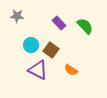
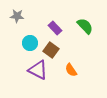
purple rectangle: moved 4 px left, 5 px down
cyan circle: moved 1 px left, 2 px up
orange semicircle: rotated 24 degrees clockwise
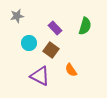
gray star: rotated 16 degrees counterclockwise
green semicircle: rotated 60 degrees clockwise
cyan circle: moved 1 px left
purple triangle: moved 2 px right, 6 px down
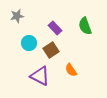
green semicircle: rotated 144 degrees clockwise
brown square: rotated 21 degrees clockwise
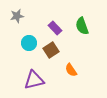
green semicircle: moved 3 px left
purple triangle: moved 6 px left, 4 px down; rotated 40 degrees counterclockwise
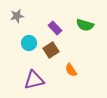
green semicircle: moved 3 px right, 1 px up; rotated 54 degrees counterclockwise
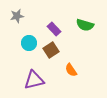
purple rectangle: moved 1 px left, 1 px down
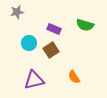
gray star: moved 4 px up
purple rectangle: rotated 24 degrees counterclockwise
orange semicircle: moved 3 px right, 7 px down
